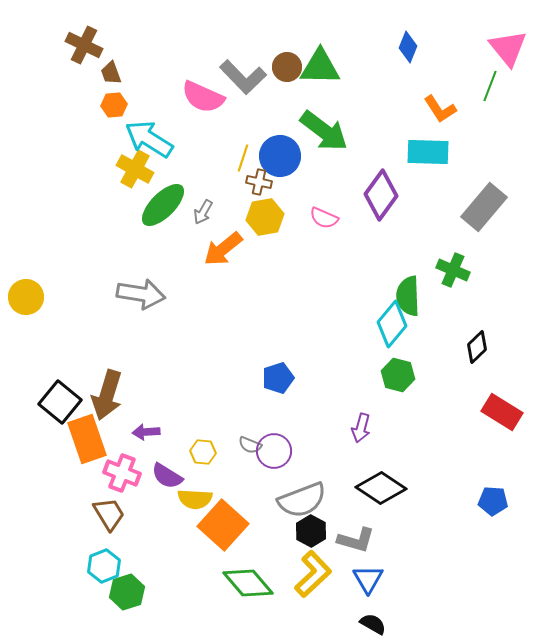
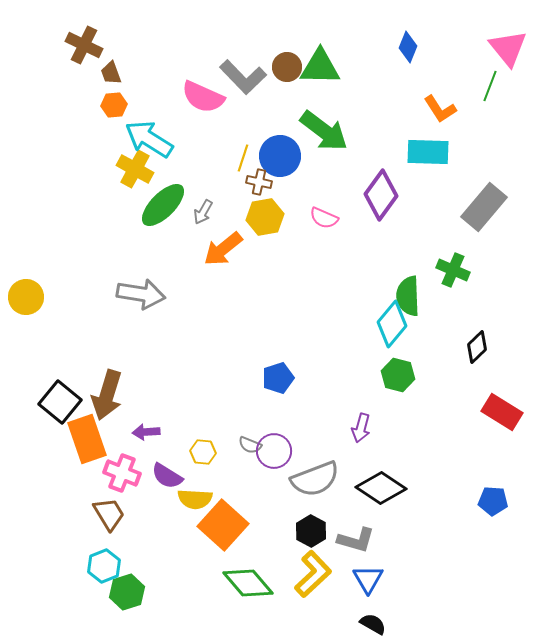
gray semicircle at (302, 500): moved 13 px right, 21 px up
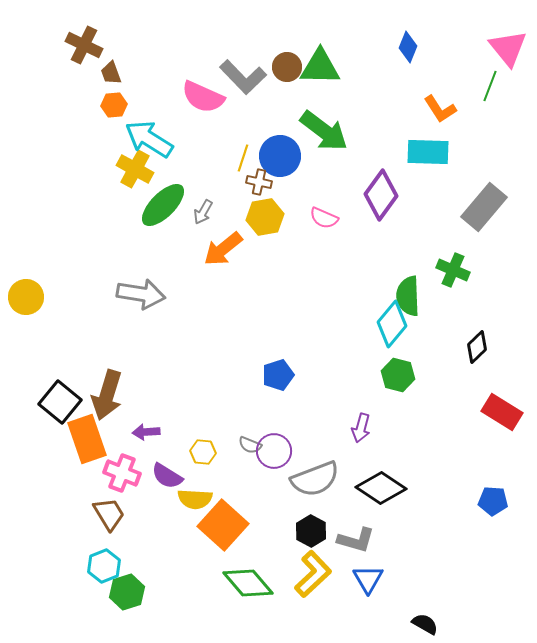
blue pentagon at (278, 378): moved 3 px up
black semicircle at (373, 624): moved 52 px right
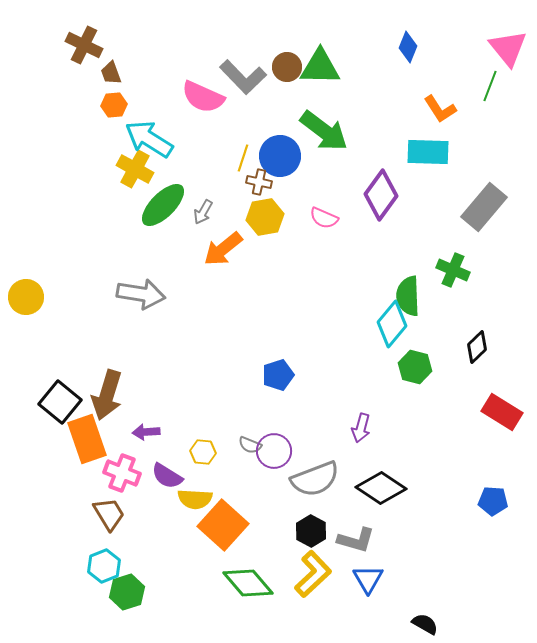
green hexagon at (398, 375): moved 17 px right, 8 px up
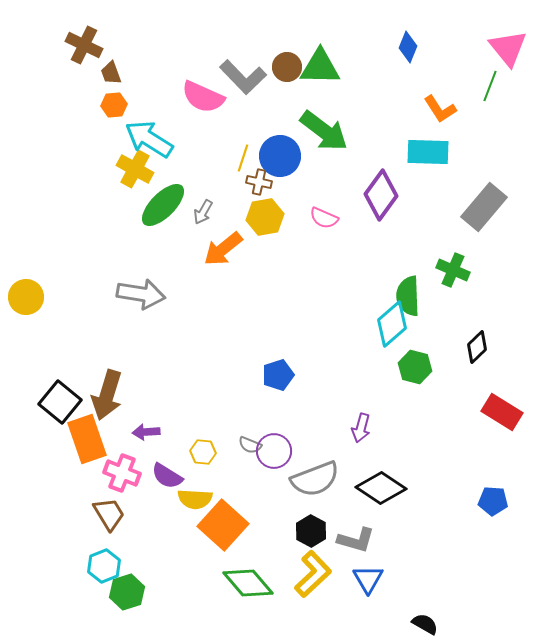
cyan diamond at (392, 324): rotated 9 degrees clockwise
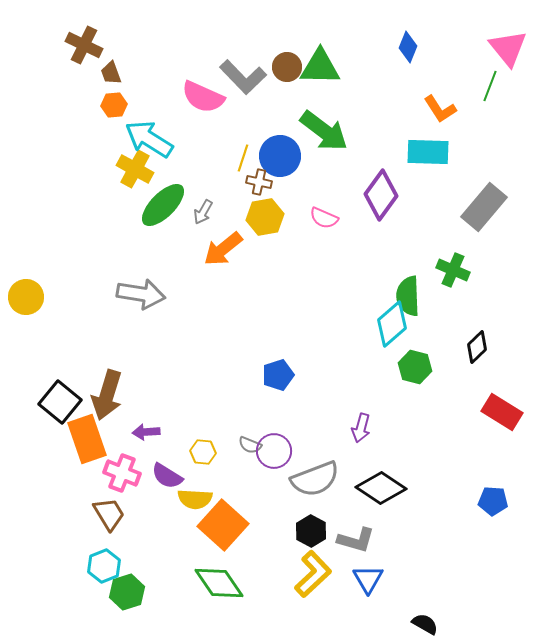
green diamond at (248, 583): moved 29 px left; rotated 6 degrees clockwise
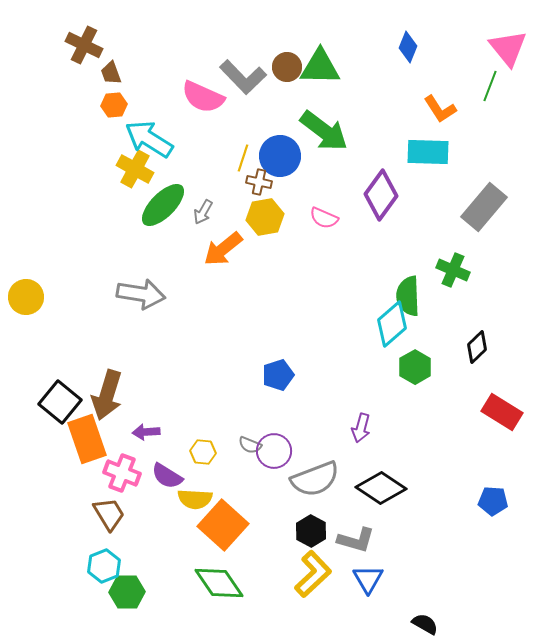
green hexagon at (415, 367): rotated 16 degrees clockwise
green hexagon at (127, 592): rotated 16 degrees clockwise
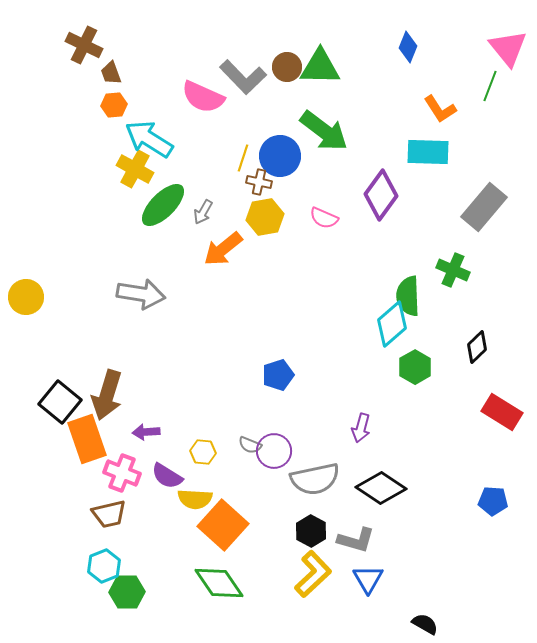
gray semicircle at (315, 479): rotated 9 degrees clockwise
brown trapezoid at (109, 514): rotated 108 degrees clockwise
